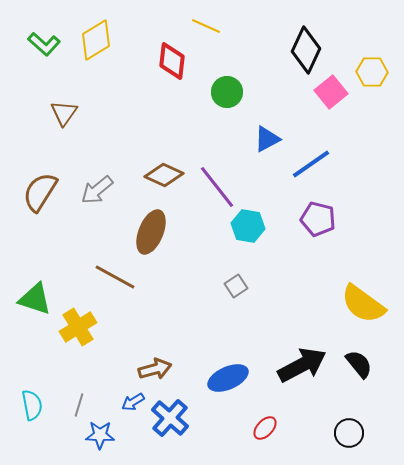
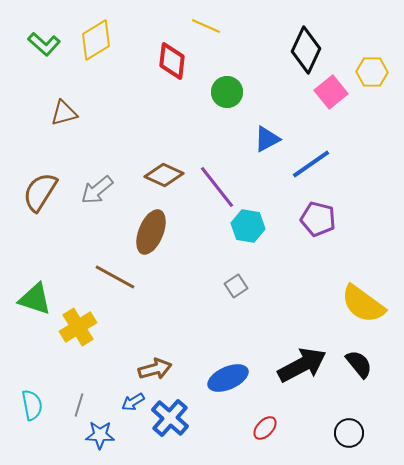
brown triangle: rotated 40 degrees clockwise
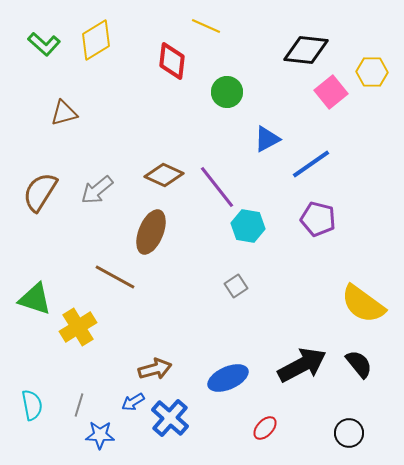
black diamond: rotated 72 degrees clockwise
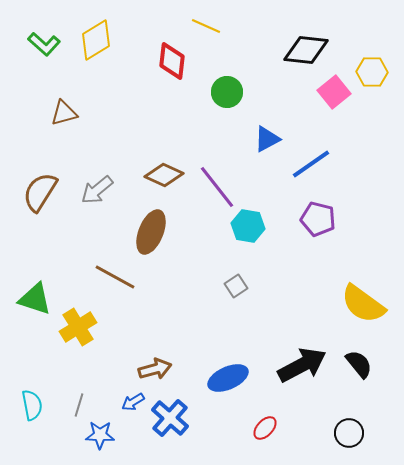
pink square: moved 3 px right
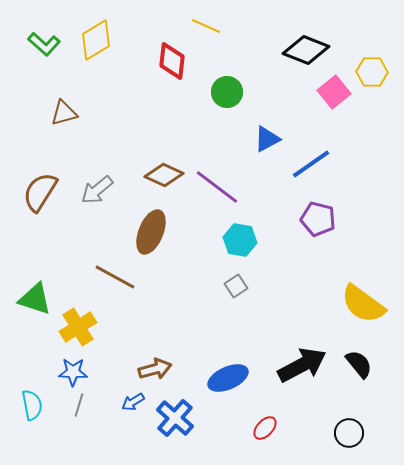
black diamond: rotated 15 degrees clockwise
purple line: rotated 15 degrees counterclockwise
cyan hexagon: moved 8 px left, 14 px down
blue cross: moved 5 px right
blue star: moved 27 px left, 63 px up
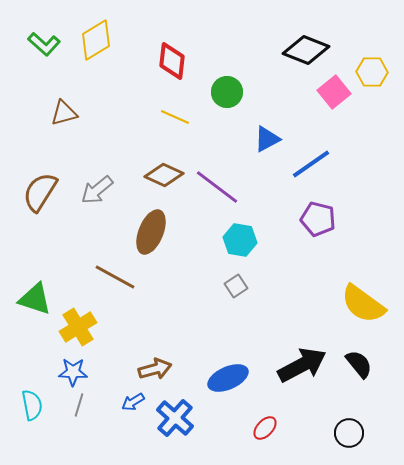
yellow line: moved 31 px left, 91 px down
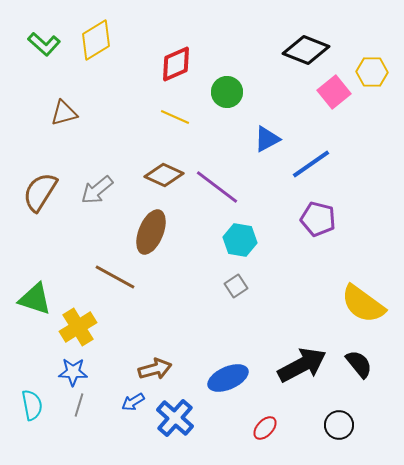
red diamond: moved 4 px right, 3 px down; rotated 60 degrees clockwise
black circle: moved 10 px left, 8 px up
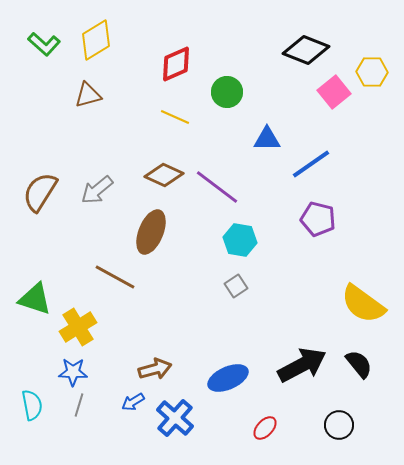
brown triangle: moved 24 px right, 18 px up
blue triangle: rotated 28 degrees clockwise
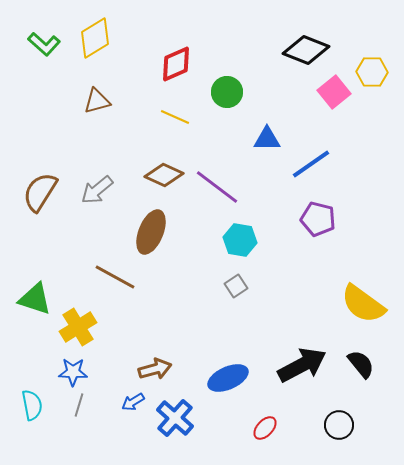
yellow diamond: moved 1 px left, 2 px up
brown triangle: moved 9 px right, 6 px down
black semicircle: moved 2 px right
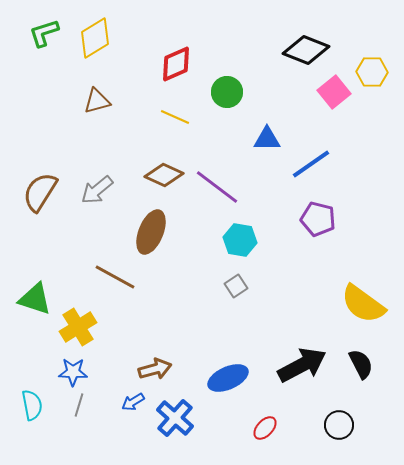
green L-shape: moved 11 px up; rotated 120 degrees clockwise
black semicircle: rotated 12 degrees clockwise
